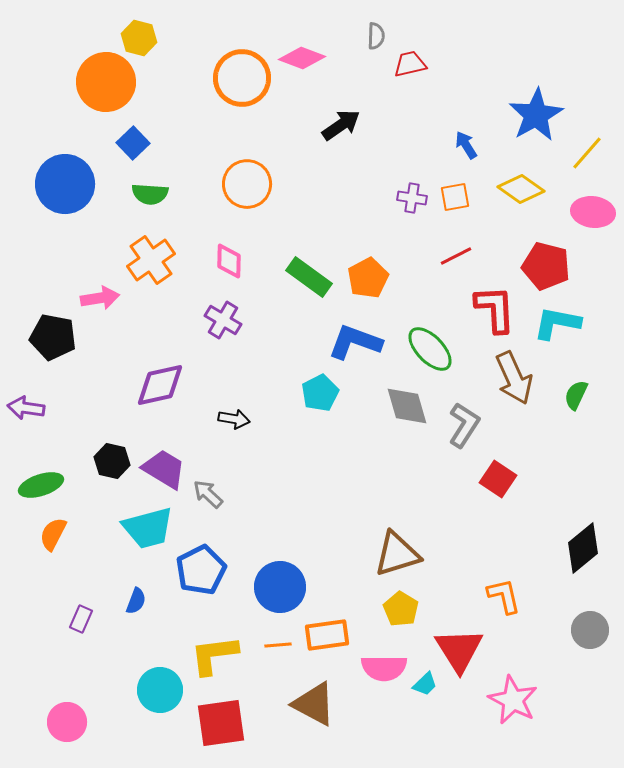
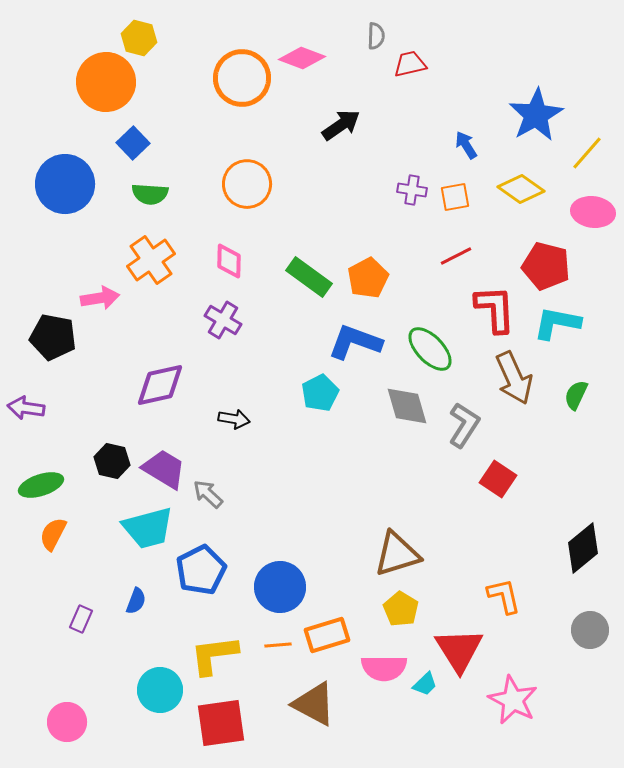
purple cross at (412, 198): moved 8 px up
orange rectangle at (327, 635): rotated 9 degrees counterclockwise
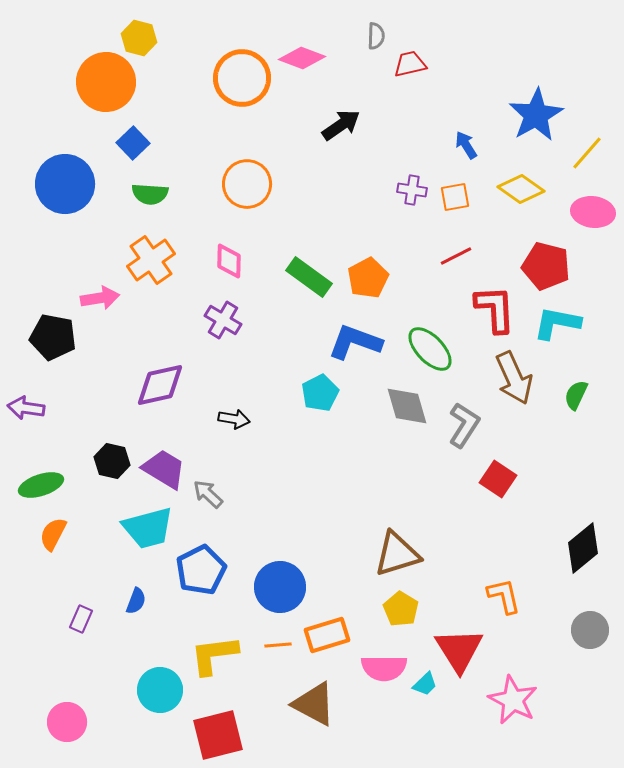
red square at (221, 723): moved 3 px left, 12 px down; rotated 6 degrees counterclockwise
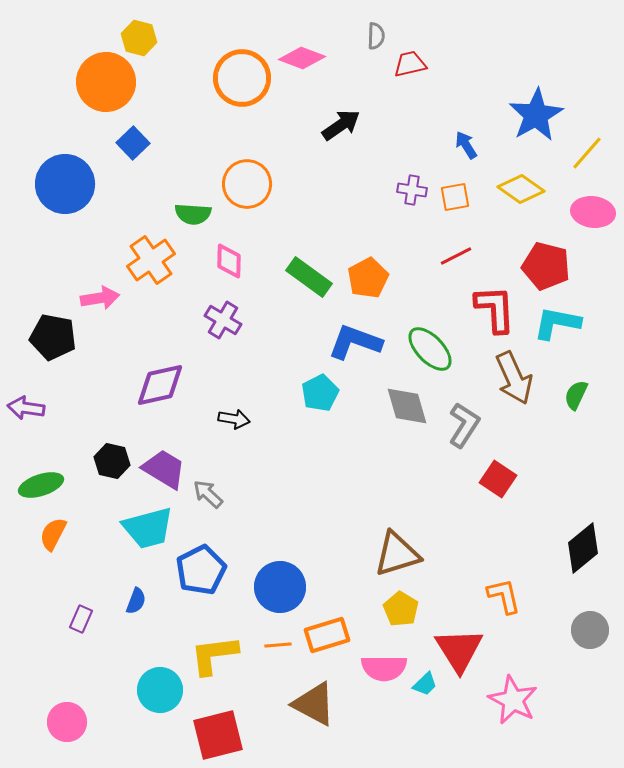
green semicircle at (150, 194): moved 43 px right, 20 px down
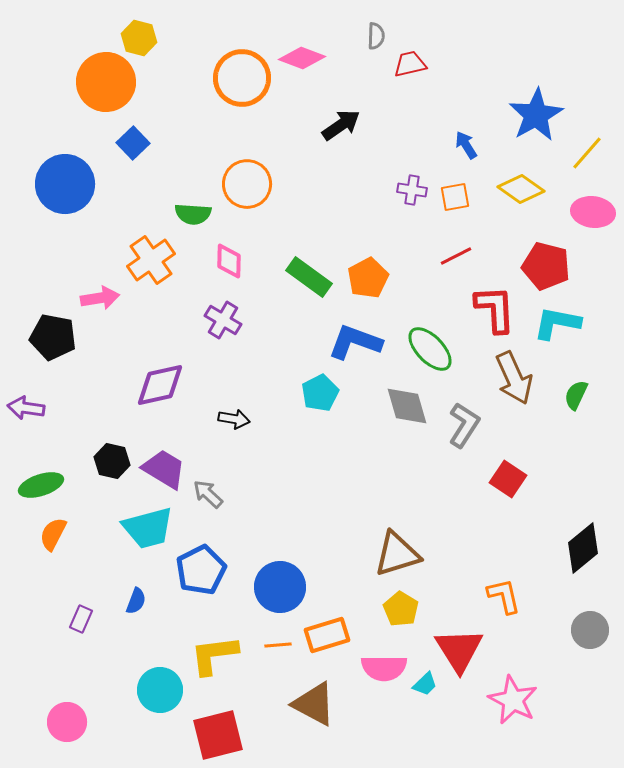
red square at (498, 479): moved 10 px right
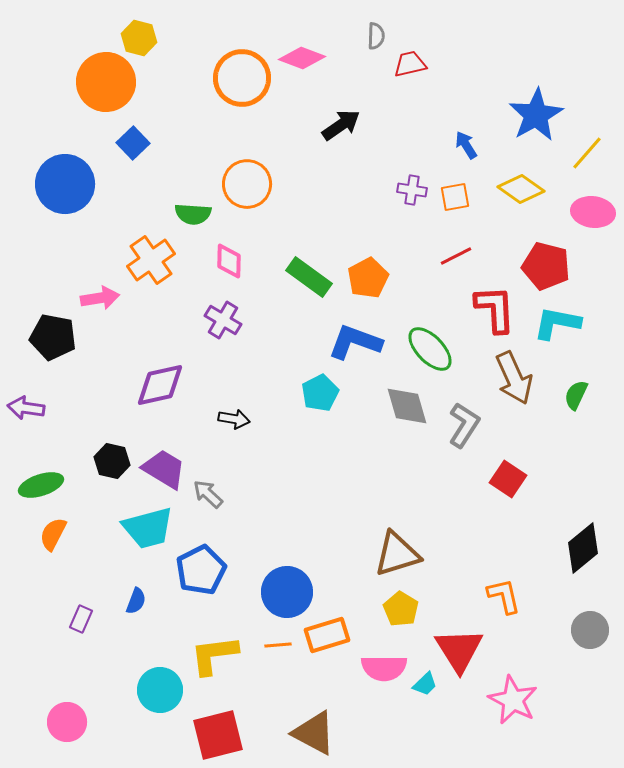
blue circle at (280, 587): moved 7 px right, 5 px down
brown triangle at (314, 704): moved 29 px down
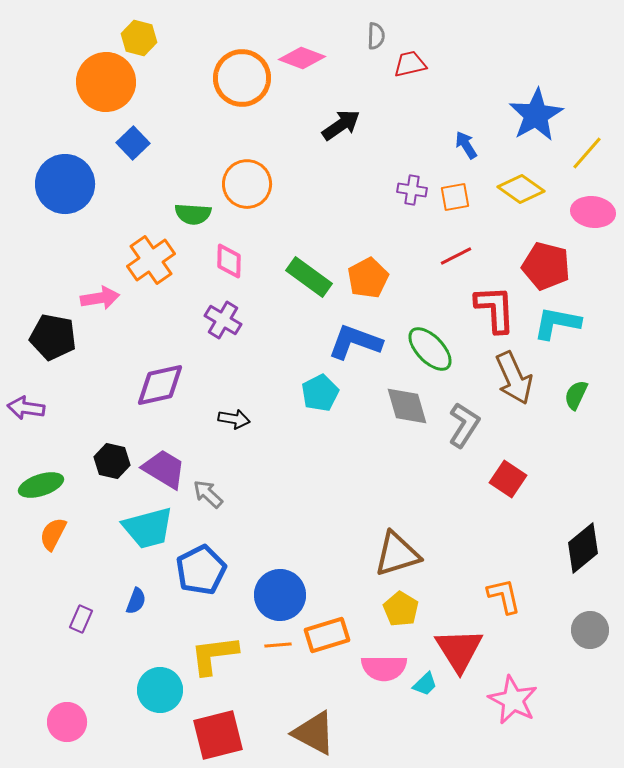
blue circle at (287, 592): moved 7 px left, 3 px down
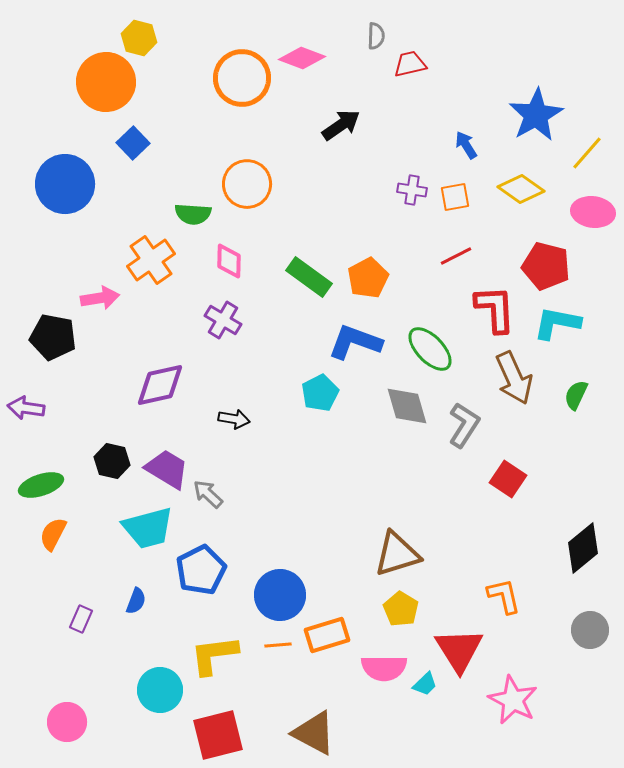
purple trapezoid at (164, 469): moved 3 px right
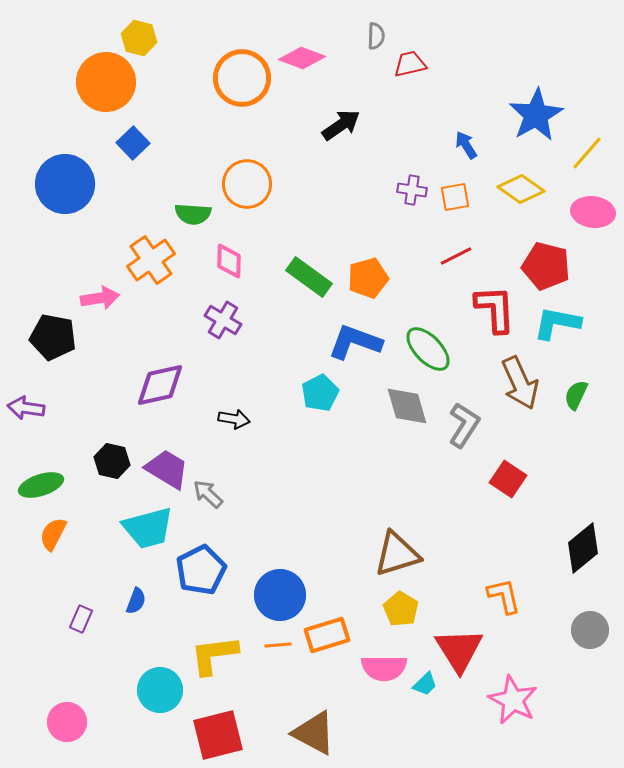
orange pentagon at (368, 278): rotated 12 degrees clockwise
green ellipse at (430, 349): moved 2 px left
brown arrow at (514, 378): moved 6 px right, 5 px down
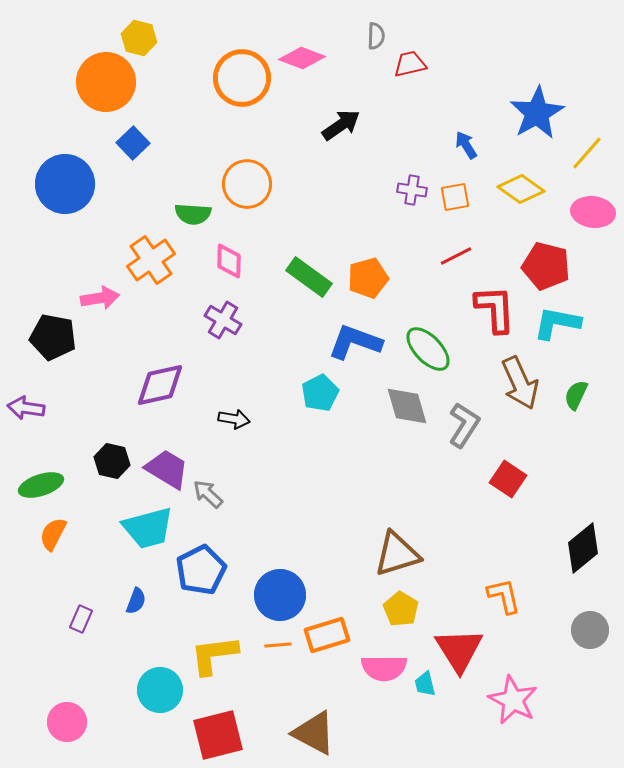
blue star at (536, 115): moved 1 px right, 2 px up
cyan trapezoid at (425, 684): rotated 120 degrees clockwise
